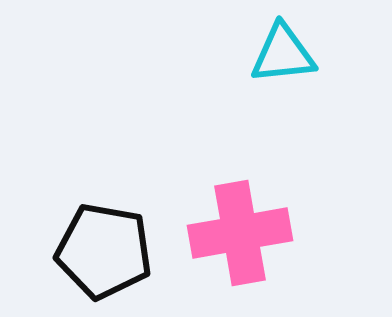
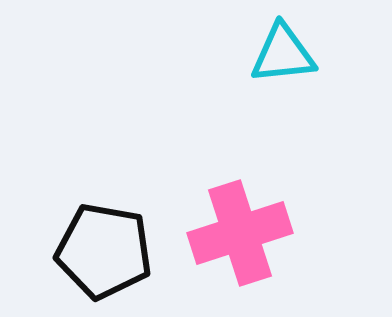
pink cross: rotated 8 degrees counterclockwise
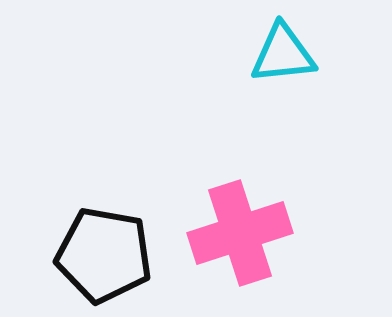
black pentagon: moved 4 px down
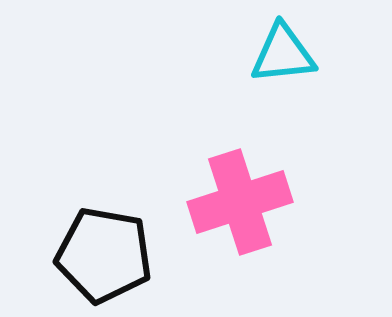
pink cross: moved 31 px up
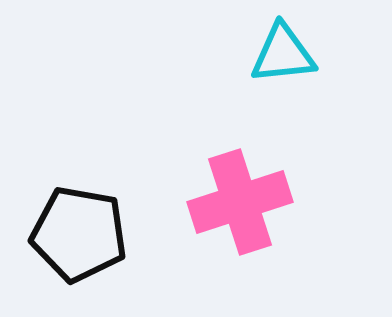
black pentagon: moved 25 px left, 21 px up
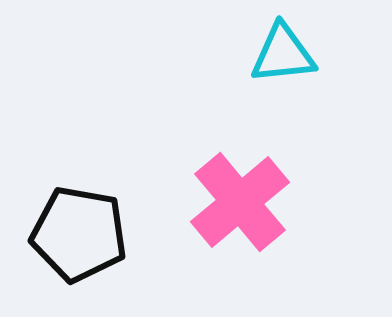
pink cross: rotated 22 degrees counterclockwise
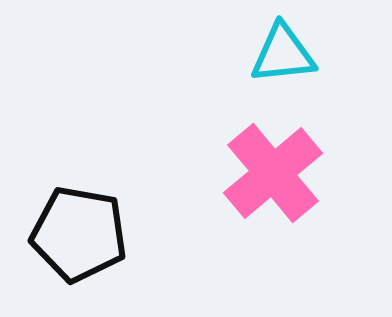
pink cross: moved 33 px right, 29 px up
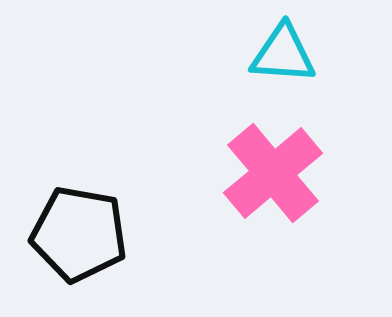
cyan triangle: rotated 10 degrees clockwise
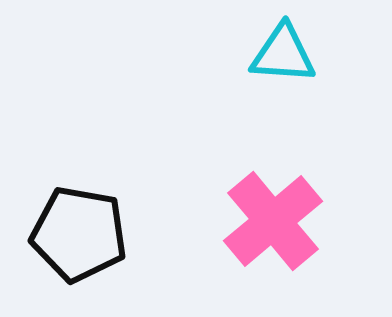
pink cross: moved 48 px down
